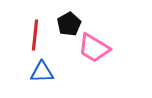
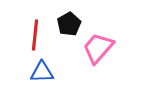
pink trapezoid: moved 4 px right; rotated 100 degrees clockwise
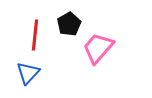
blue triangle: moved 14 px left, 1 px down; rotated 45 degrees counterclockwise
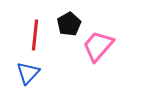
pink trapezoid: moved 2 px up
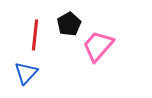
blue triangle: moved 2 px left
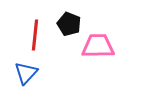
black pentagon: rotated 20 degrees counterclockwise
pink trapezoid: rotated 48 degrees clockwise
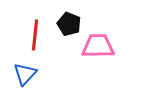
blue triangle: moved 1 px left, 1 px down
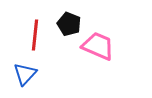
pink trapezoid: rotated 24 degrees clockwise
